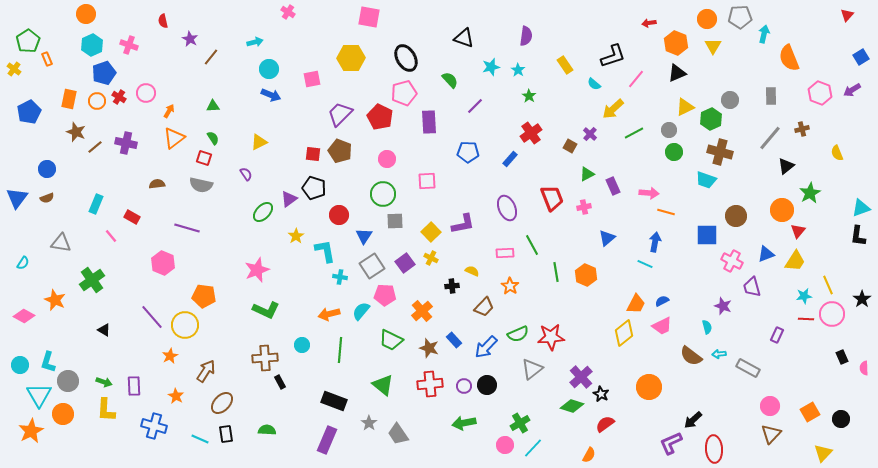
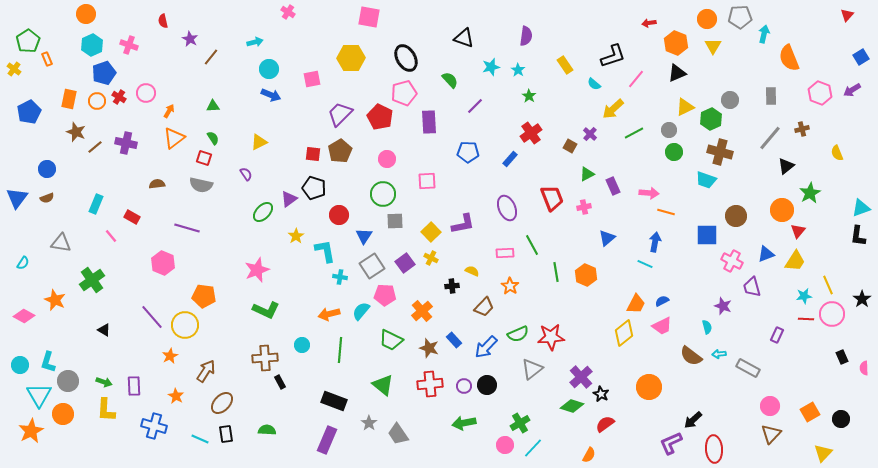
brown pentagon at (340, 151): rotated 20 degrees clockwise
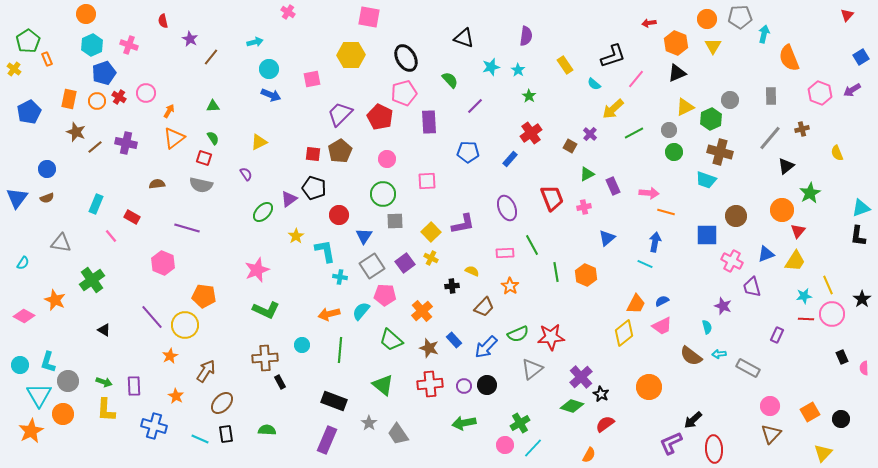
yellow hexagon at (351, 58): moved 3 px up
green trapezoid at (391, 340): rotated 15 degrees clockwise
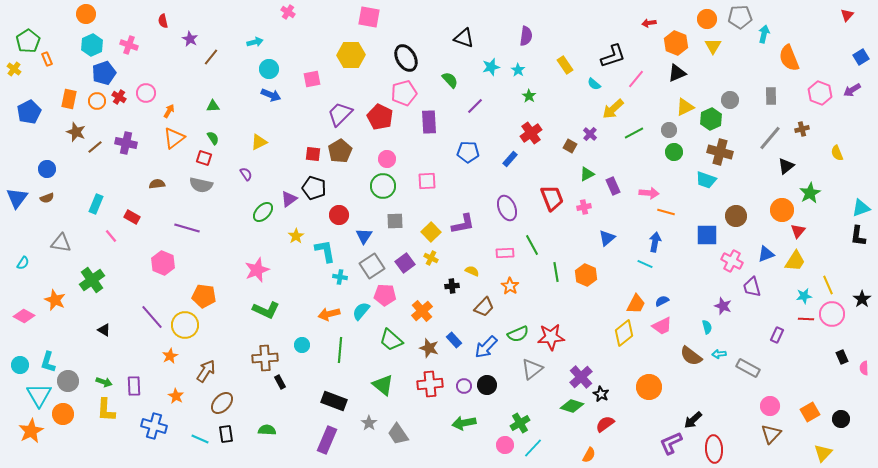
green circle at (383, 194): moved 8 px up
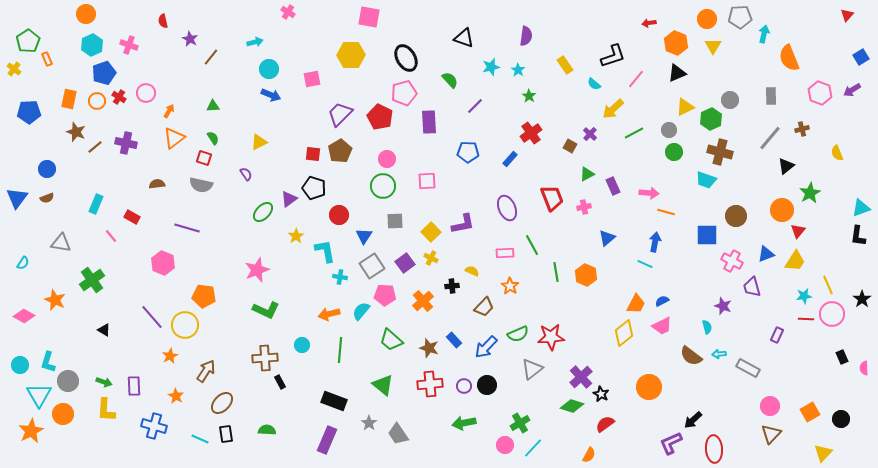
blue pentagon at (29, 112): rotated 25 degrees clockwise
orange cross at (422, 311): moved 1 px right, 10 px up
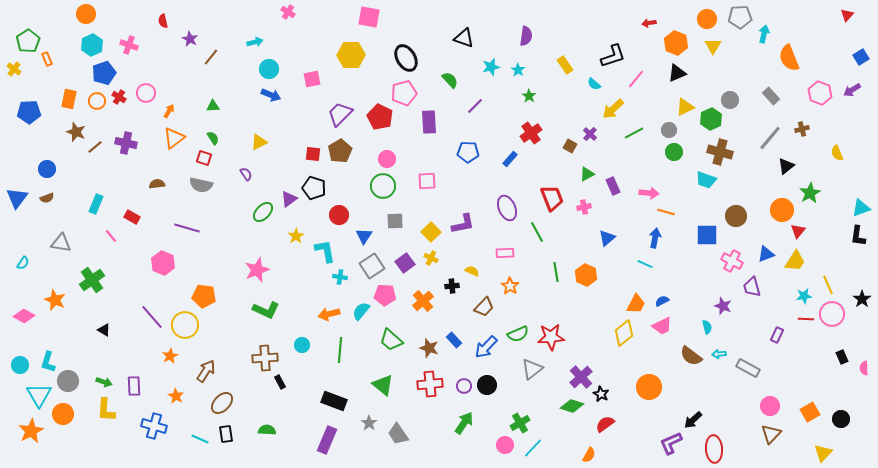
gray rectangle at (771, 96): rotated 42 degrees counterclockwise
blue arrow at (655, 242): moved 4 px up
green line at (532, 245): moved 5 px right, 13 px up
green arrow at (464, 423): rotated 135 degrees clockwise
